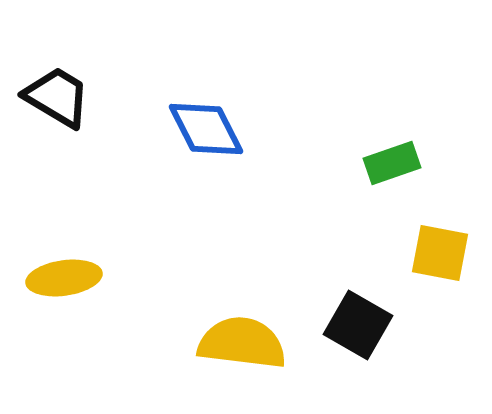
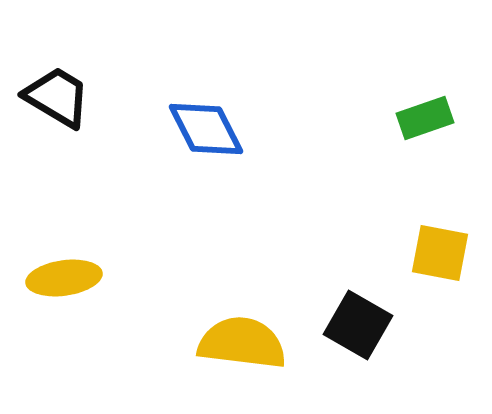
green rectangle: moved 33 px right, 45 px up
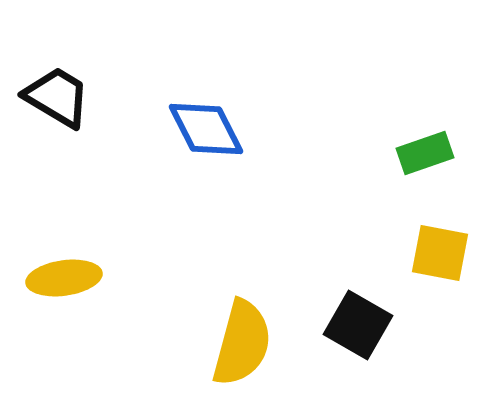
green rectangle: moved 35 px down
yellow semicircle: rotated 98 degrees clockwise
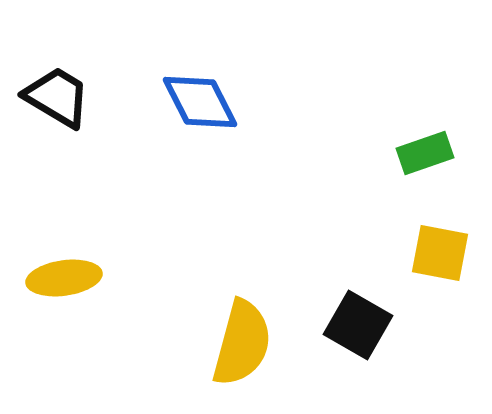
blue diamond: moved 6 px left, 27 px up
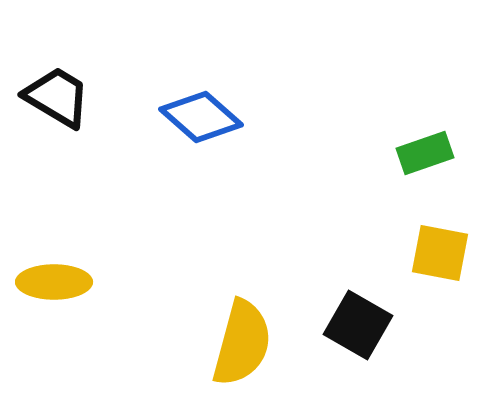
blue diamond: moved 1 px right, 15 px down; rotated 22 degrees counterclockwise
yellow ellipse: moved 10 px left, 4 px down; rotated 8 degrees clockwise
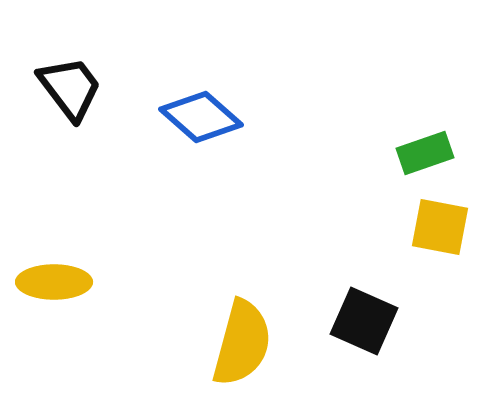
black trapezoid: moved 13 px right, 9 px up; rotated 22 degrees clockwise
yellow square: moved 26 px up
black square: moved 6 px right, 4 px up; rotated 6 degrees counterclockwise
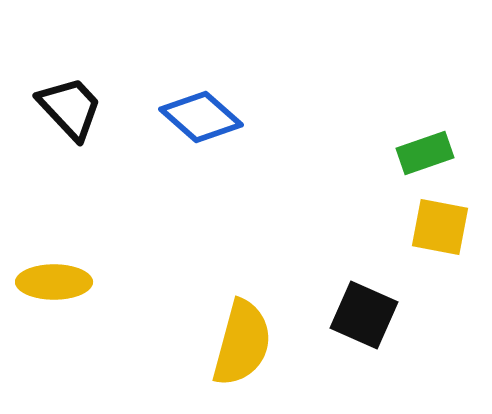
black trapezoid: moved 20 px down; rotated 6 degrees counterclockwise
black square: moved 6 px up
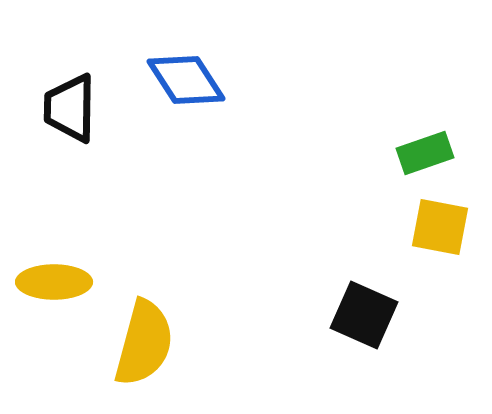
black trapezoid: rotated 136 degrees counterclockwise
blue diamond: moved 15 px left, 37 px up; rotated 16 degrees clockwise
yellow semicircle: moved 98 px left
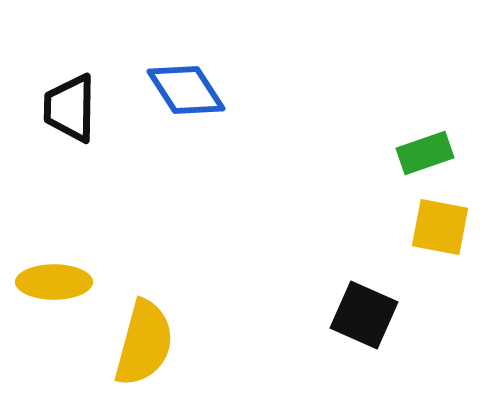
blue diamond: moved 10 px down
